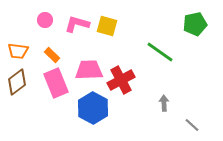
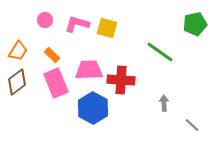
yellow square: moved 2 px down
orange trapezoid: rotated 65 degrees counterclockwise
red cross: rotated 32 degrees clockwise
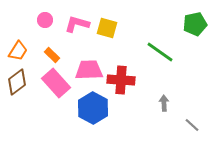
pink rectangle: rotated 20 degrees counterclockwise
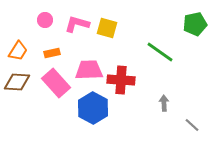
orange rectangle: moved 2 px up; rotated 56 degrees counterclockwise
brown diamond: rotated 40 degrees clockwise
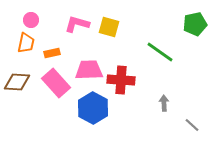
pink circle: moved 14 px left
yellow square: moved 2 px right, 1 px up
orange trapezoid: moved 8 px right, 8 px up; rotated 20 degrees counterclockwise
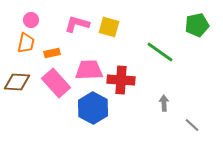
green pentagon: moved 2 px right, 1 px down
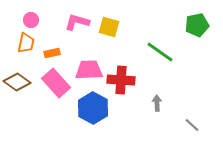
pink L-shape: moved 2 px up
brown diamond: rotated 32 degrees clockwise
gray arrow: moved 7 px left
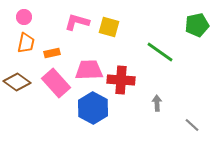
pink circle: moved 7 px left, 3 px up
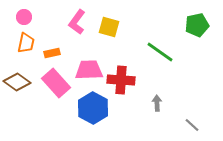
pink L-shape: rotated 70 degrees counterclockwise
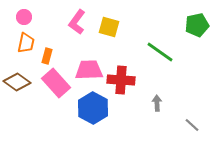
orange rectangle: moved 5 px left, 3 px down; rotated 63 degrees counterclockwise
